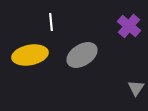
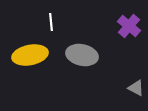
gray ellipse: rotated 44 degrees clockwise
gray triangle: rotated 36 degrees counterclockwise
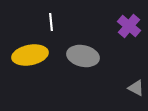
gray ellipse: moved 1 px right, 1 px down
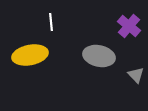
gray ellipse: moved 16 px right
gray triangle: moved 13 px up; rotated 18 degrees clockwise
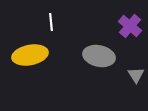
purple cross: moved 1 px right
gray triangle: rotated 12 degrees clockwise
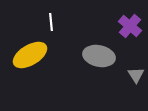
yellow ellipse: rotated 20 degrees counterclockwise
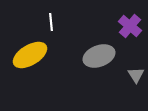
gray ellipse: rotated 32 degrees counterclockwise
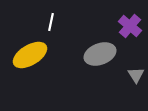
white line: rotated 18 degrees clockwise
gray ellipse: moved 1 px right, 2 px up
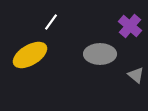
white line: rotated 24 degrees clockwise
gray ellipse: rotated 20 degrees clockwise
gray triangle: rotated 18 degrees counterclockwise
